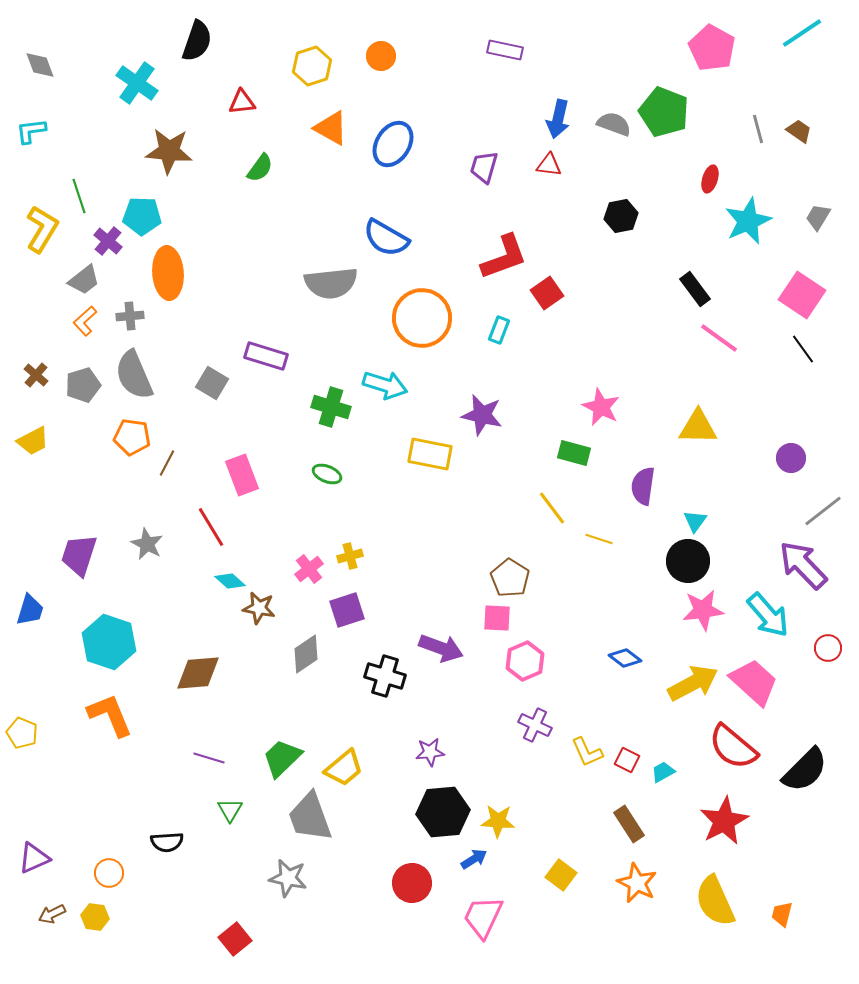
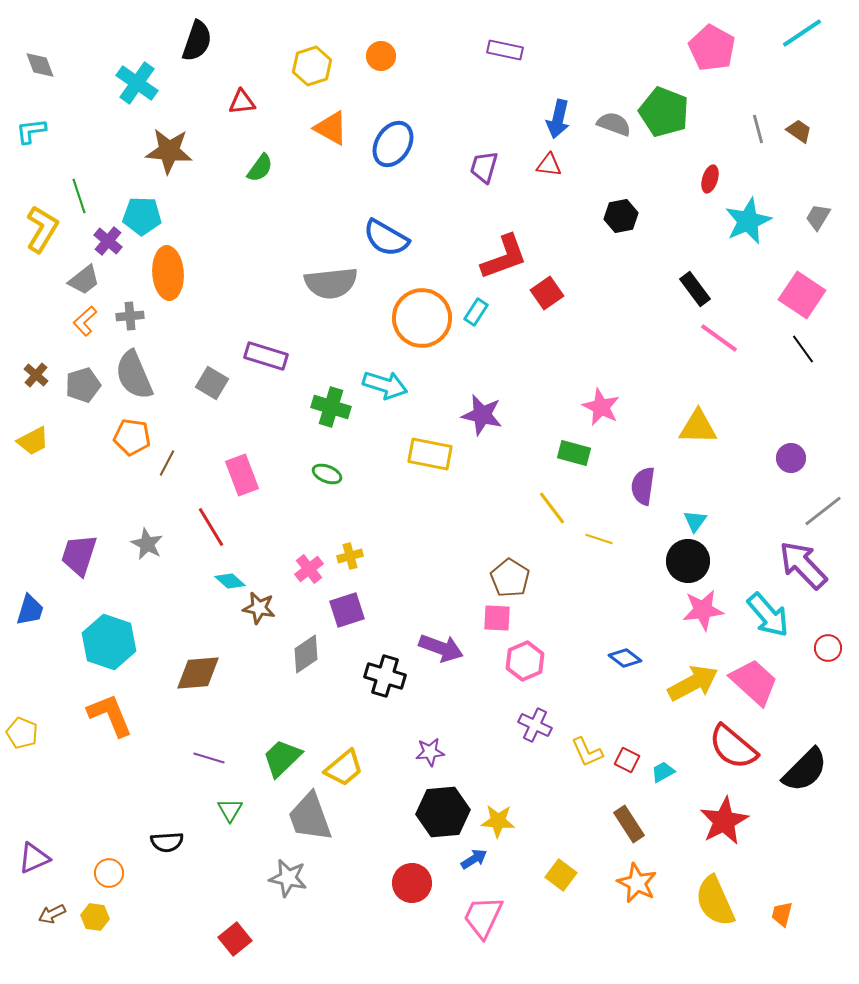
cyan rectangle at (499, 330): moved 23 px left, 18 px up; rotated 12 degrees clockwise
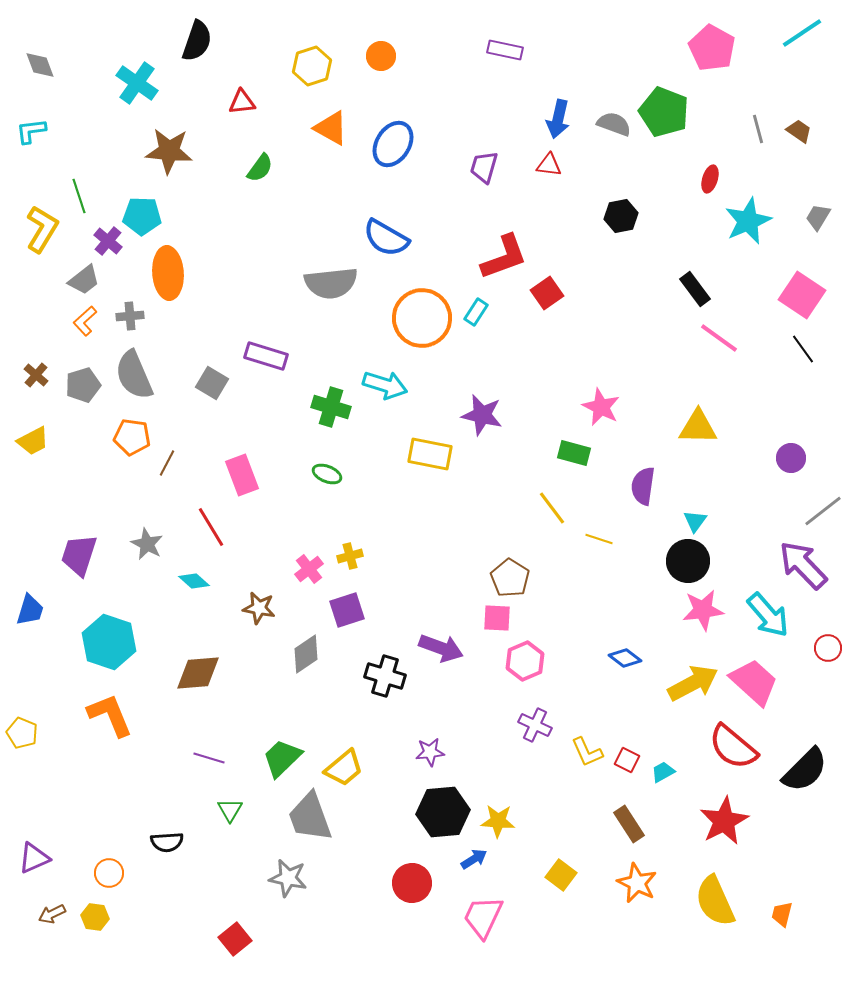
cyan diamond at (230, 581): moved 36 px left
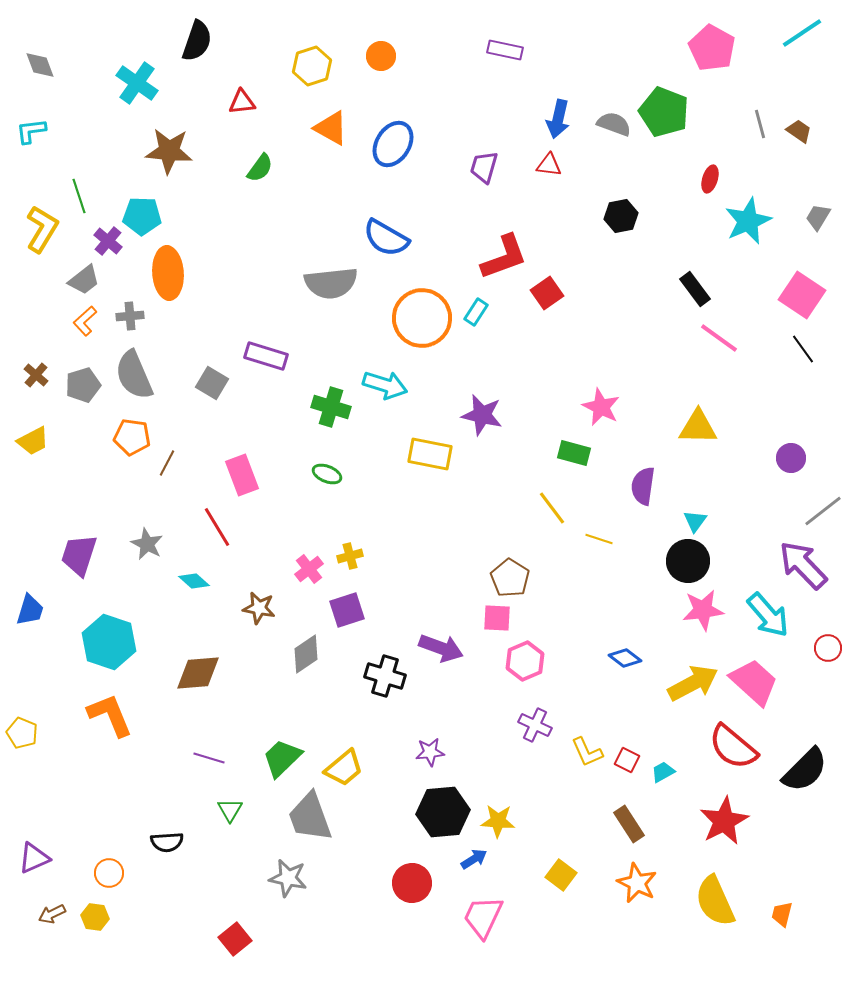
gray line at (758, 129): moved 2 px right, 5 px up
red line at (211, 527): moved 6 px right
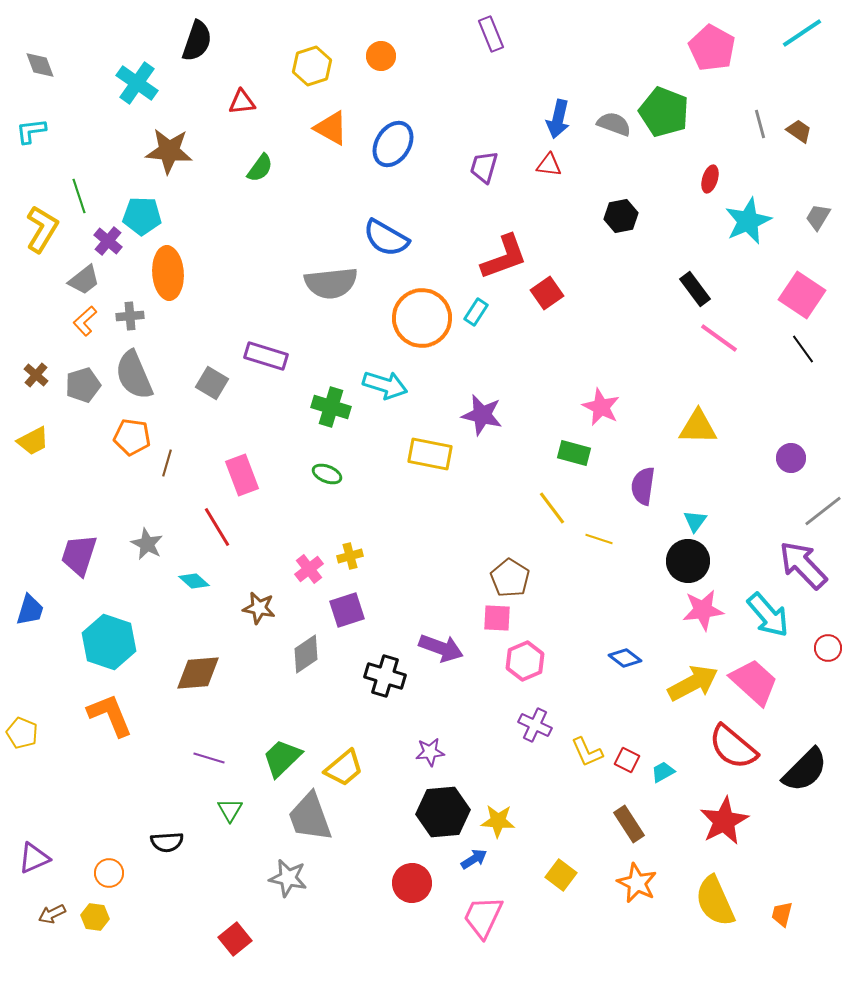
purple rectangle at (505, 50): moved 14 px left, 16 px up; rotated 56 degrees clockwise
brown line at (167, 463): rotated 12 degrees counterclockwise
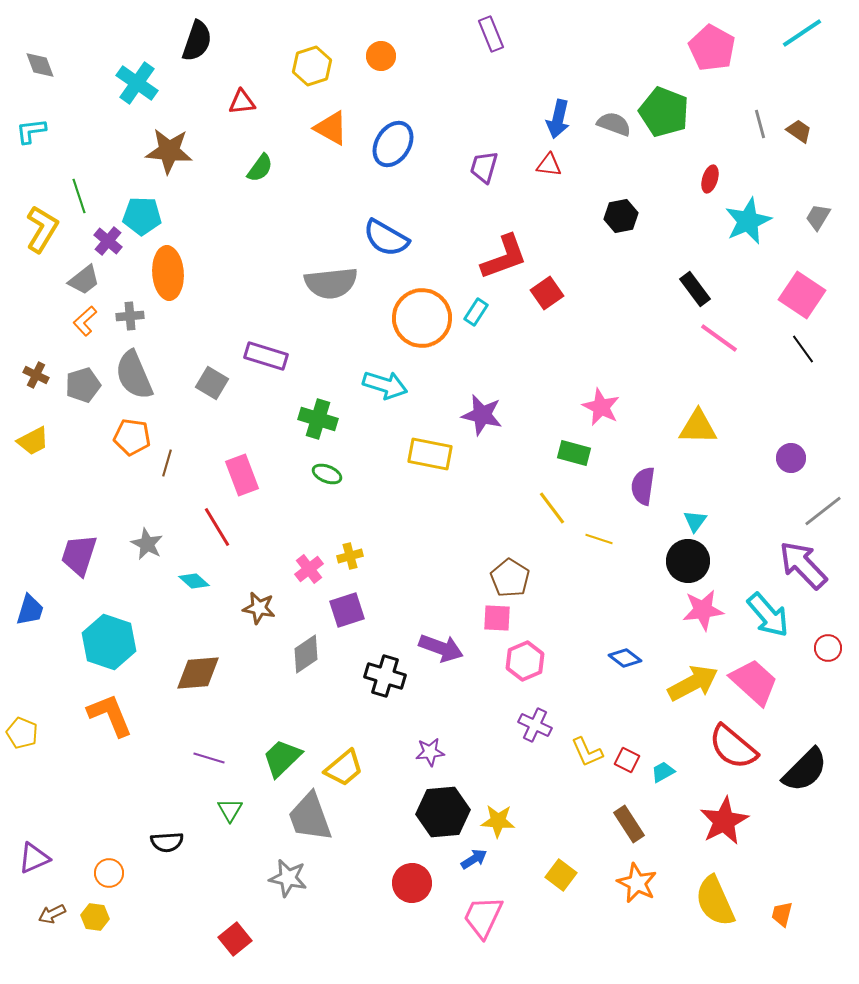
brown cross at (36, 375): rotated 15 degrees counterclockwise
green cross at (331, 407): moved 13 px left, 12 px down
